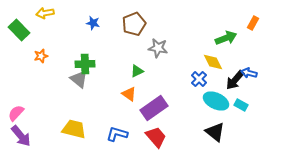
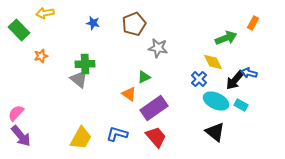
green triangle: moved 7 px right, 6 px down
yellow trapezoid: moved 7 px right, 9 px down; rotated 105 degrees clockwise
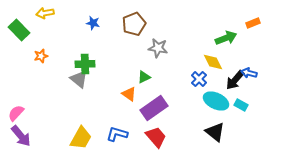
orange rectangle: rotated 40 degrees clockwise
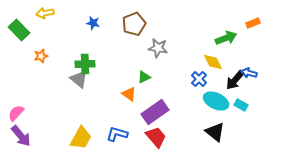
purple rectangle: moved 1 px right, 4 px down
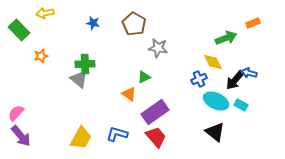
brown pentagon: rotated 20 degrees counterclockwise
blue cross: rotated 21 degrees clockwise
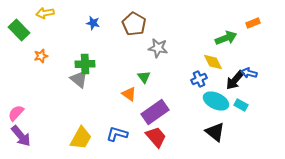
green triangle: rotated 40 degrees counterclockwise
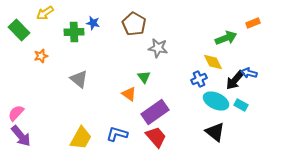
yellow arrow: rotated 24 degrees counterclockwise
green cross: moved 11 px left, 32 px up
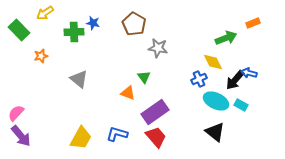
orange triangle: moved 1 px left, 1 px up; rotated 14 degrees counterclockwise
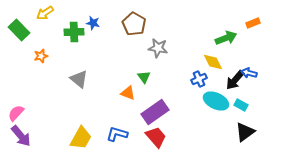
black triangle: moved 30 px right; rotated 45 degrees clockwise
